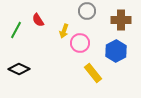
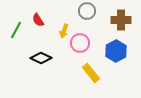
black diamond: moved 22 px right, 11 px up
yellow rectangle: moved 2 px left
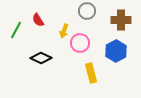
yellow rectangle: rotated 24 degrees clockwise
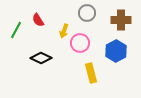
gray circle: moved 2 px down
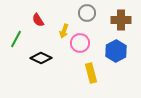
green line: moved 9 px down
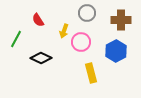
pink circle: moved 1 px right, 1 px up
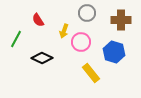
blue hexagon: moved 2 px left, 1 px down; rotated 15 degrees counterclockwise
black diamond: moved 1 px right
yellow rectangle: rotated 24 degrees counterclockwise
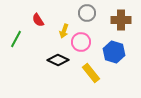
black diamond: moved 16 px right, 2 px down
